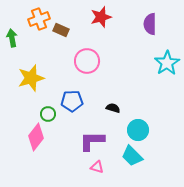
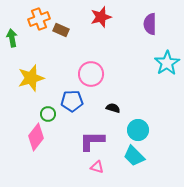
pink circle: moved 4 px right, 13 px down
cyan trapezoid: moved 2 px right
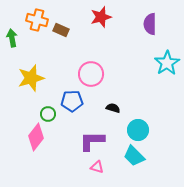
orange cross: moved 2 px left, 1 px down; rotated 35 degrees clockwise
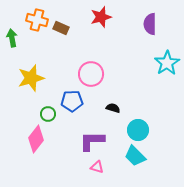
brown rectangle: moved 2 px up
pink diamond: moved 2 px down
cyan trapezoid: moved 1 px right
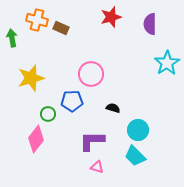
red star: moved 10 px right
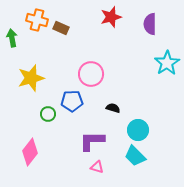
pink diamond: moved 6 px left, 13 px down
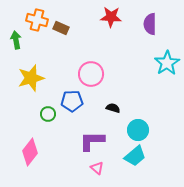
red star: rotated 20 degrees clockwise
green arrow: moved 4 px right, 2 px down
cyan trapezoid: rotated 85 degrees counterclockwise
pink triangle: moved 1 px down; rotated 24 degrees clockwise
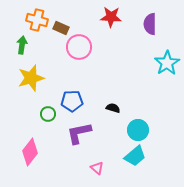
green arrow: moved 6 px right, 5 px down; rotated 18 degrees clockwise
pink circle: moved 12 px left, 27 px up
purple L-shape: moved 13 px left, 8 px up; rotated 12 degrees counterclockwise
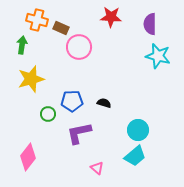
cyan star: moved 9 px left, 7 px up; rotated 25 degrees counterclockwise
yellow star: moved 1 px down
black semicircle: moved 9 px left, 5 px up
pink diamond: moved 2 px left, 5 px down
